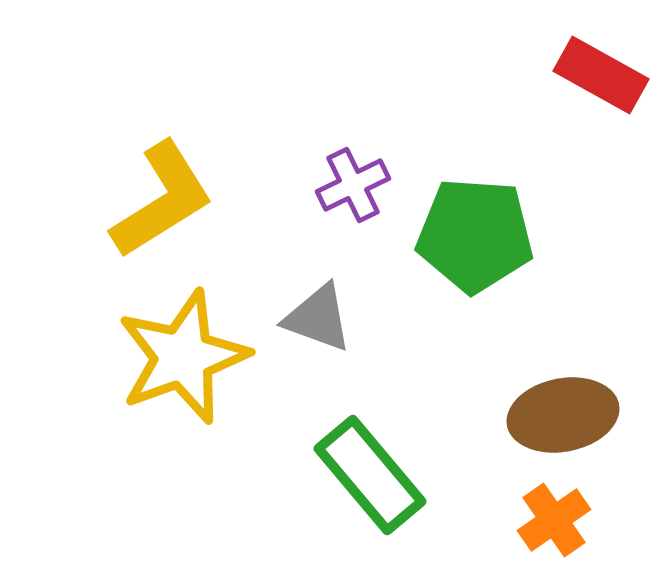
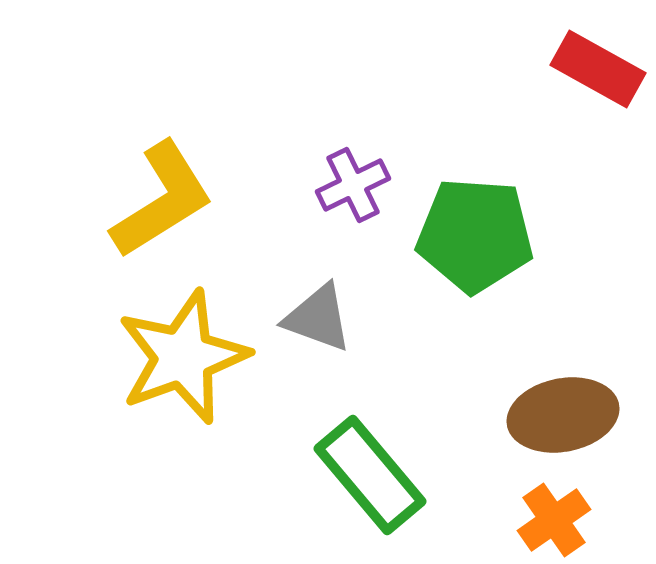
red rectangle: moved 3 px left, 6 px up
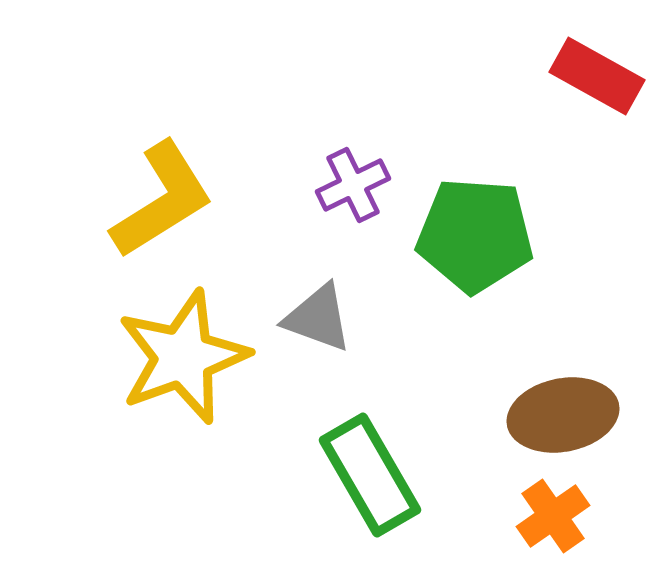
red rectangle: moved 1 px left, 7 px down
green rectangle: rotated 10 degrees clockwise
orange cross: moved 1 px left, 4 px up
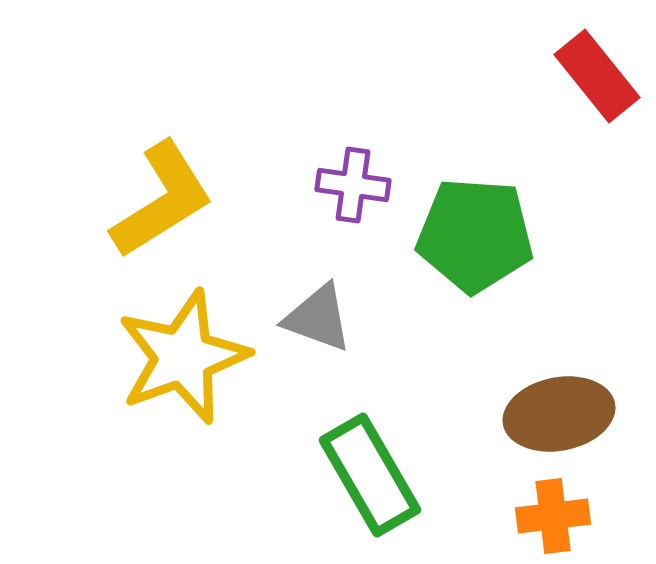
red rectangle: rotated 22 degrees clockwise
purple cross: rotated 34 degrees clockwise
brown ellipse: moved 4 px left, 1 px up
orange cross: rotated 28 degrees clockwise
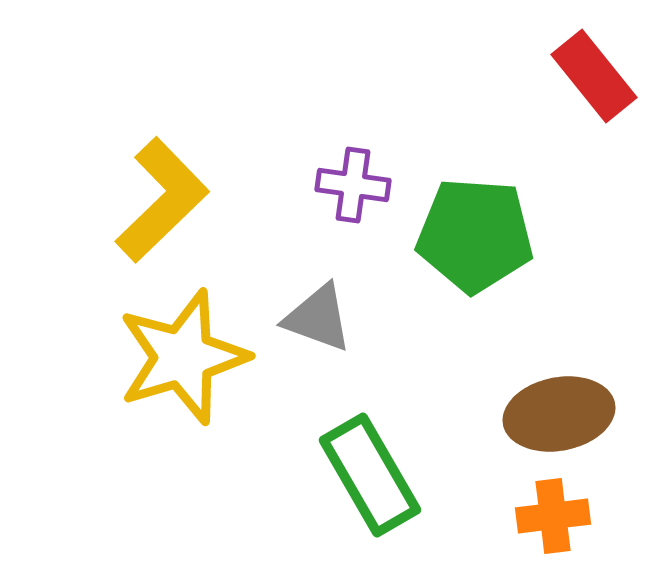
red rectangle: moved 3 px left
yellow L-shape: rotated 12 degrees counterclockwise
yellow star: rotated 3 degrees clockwise
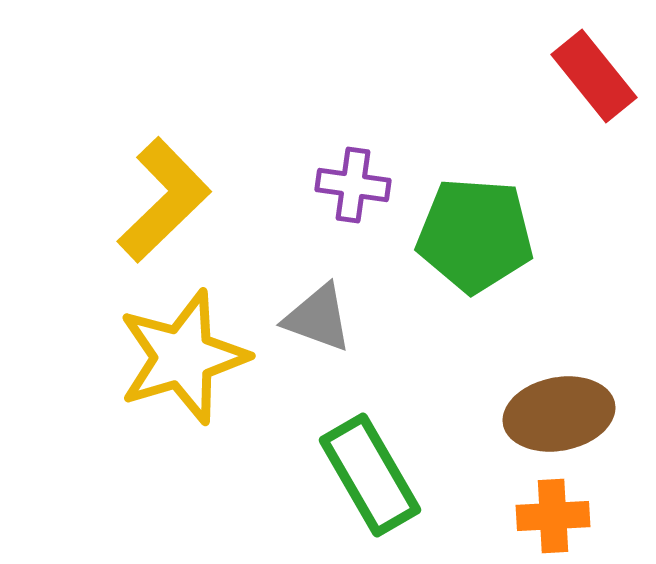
yellow L-shape: moved 2 px right
orange cross: rotated 4 degrees clockwise
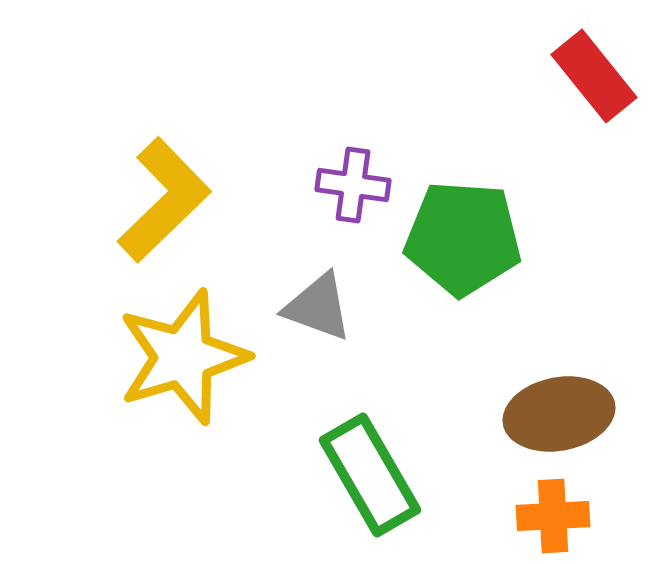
green pentagon: moved 12 px left, 3 px down
gray triangle: moved 11 px up
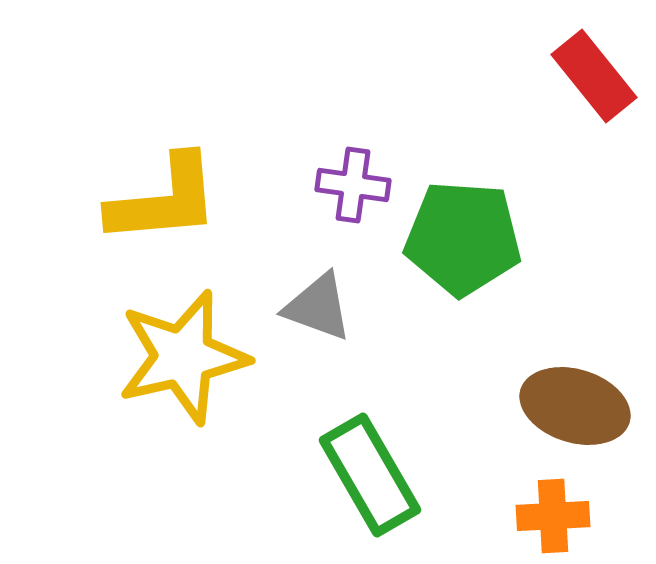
yellow L-shape: rotated 39 degrees clockwise
yellow star: rotated 4 degrees clockwise
brown ellipse: moved 16 px right, 8 px up; rotated 28 degrees clockwise
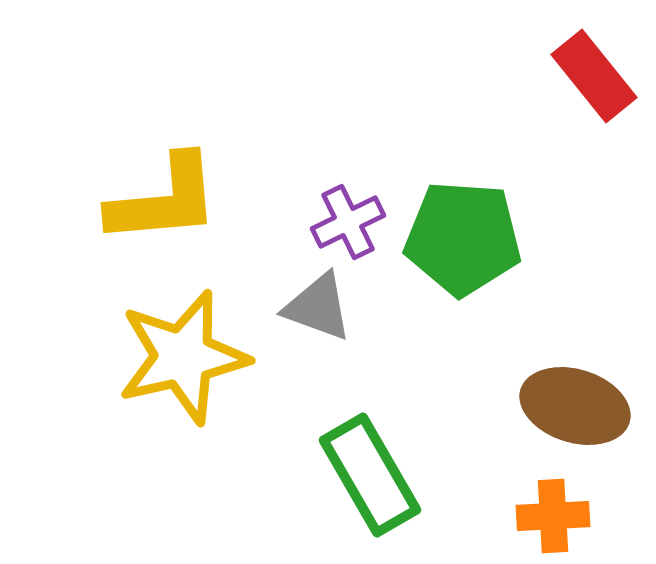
purple cross: moved 5 px left, 37 px down; rotated 34 degrees counterclockwise
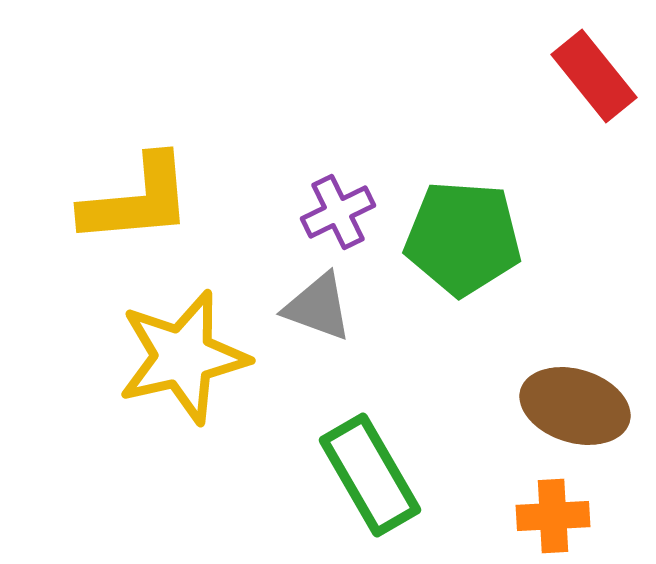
yellow L-shape: moved 27 px left
purple cross: moved 10 px left, 10 px up
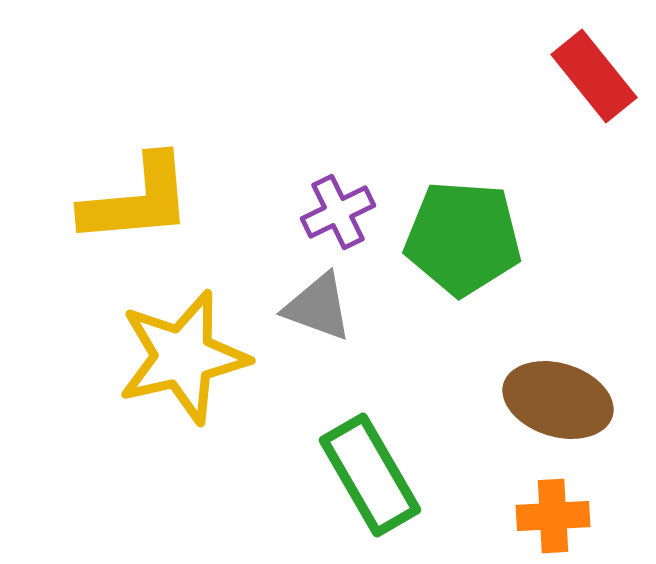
brown ellipse: moved 17 px left, 6 px up
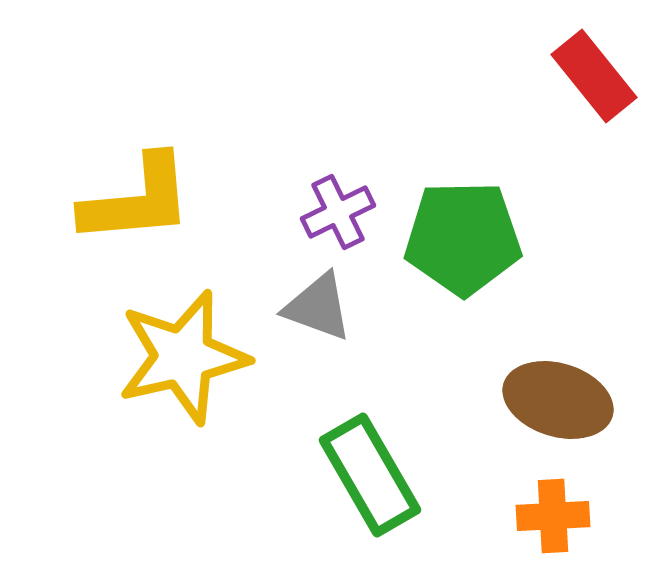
green pentagon: rotated 5 degrees counterclockwise
